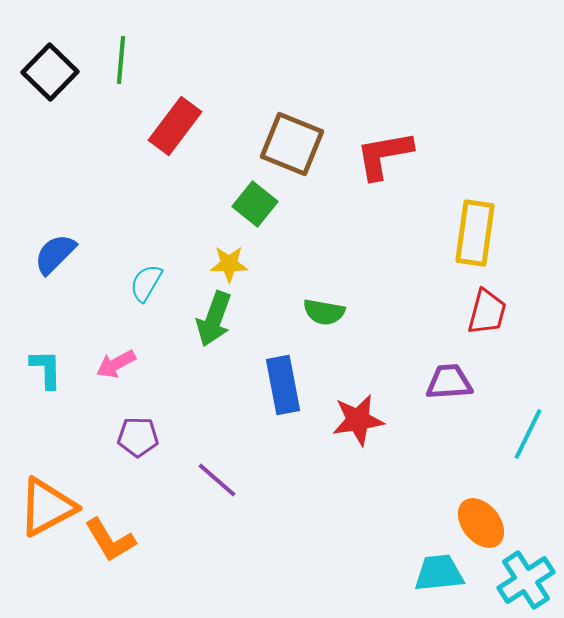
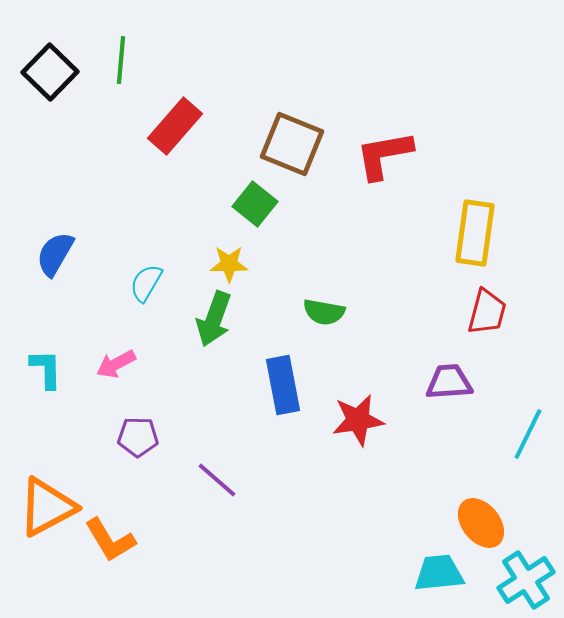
red rectangle: rotated 4 degrees clockwise
blue semicircle: rotated 15 degrees counterclockwise
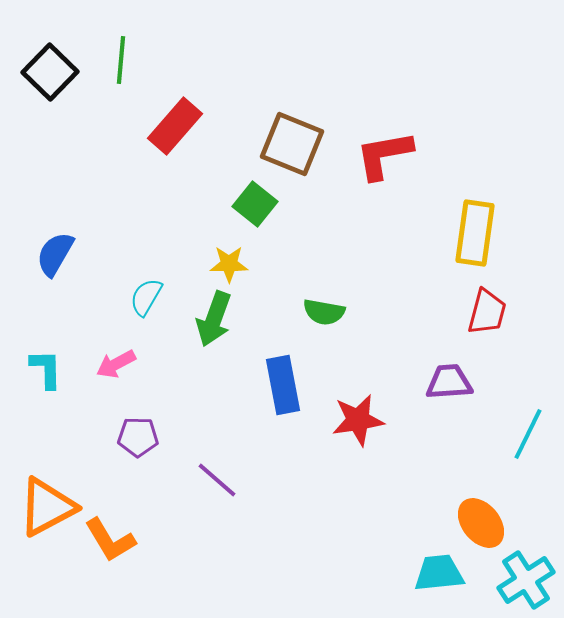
cyan semicircle: moved 14 px down
